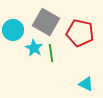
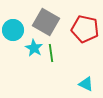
red pentagon: moved 5 px right, 4 px up
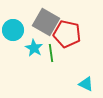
red pentagon: moved 18 px left, 5 px down
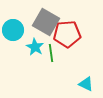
red pentagon: rotated 16 degrees counterclockwise
cyan star: moved 1 px right, 1 px up
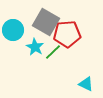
green line: moved 2 px right, 1 px up; rotated 54 degrees clockwise
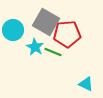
green line: rotated 66 degrees clockwise
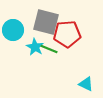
gray square: rotated 16 degrees counterclockwise
green line: moved 4 px left, 3 px up
